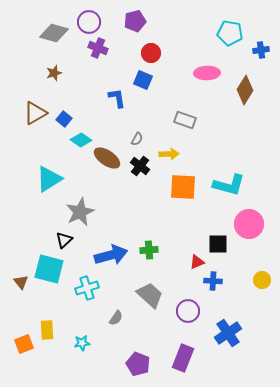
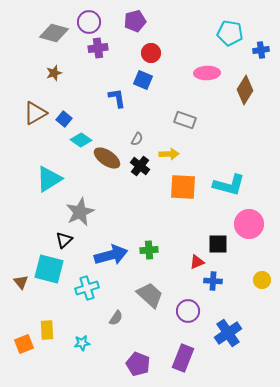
purple cross at (98, 48): rotated 30 degrees counterclockwise
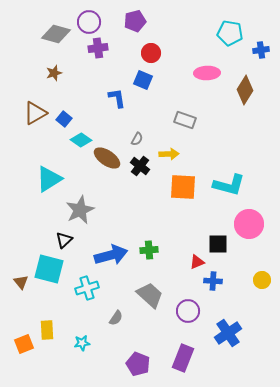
gray diamond at (54, 33): moved 2 px right, 1 px down
gray star at (80, 212): moved 2 px up
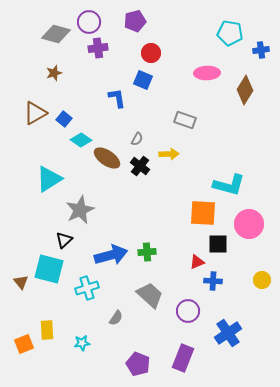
orange square at (183, 187): moved 20 px right, 26 px down
green cross at (149, 250): moved 2 px left, 2 px down
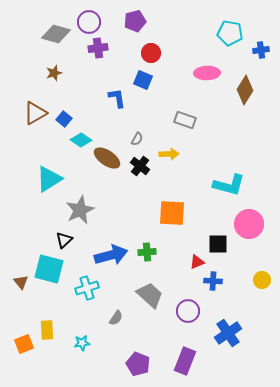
orange square at (203, 213): moved 31 px left
purple rectangle at (183, 358): moved 2 px right, 3 px down
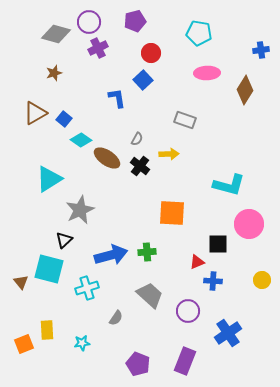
cyan pentagon at (230, 33): moved 31 px left
purple cross at (98, 48): rotated 18 degrees counterclockwise
blue square at (143, 80): rotated 24 degrees clockwise
